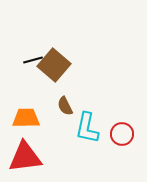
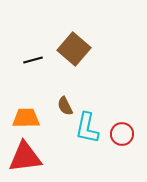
brown square: moved 20 px right, 16 px up
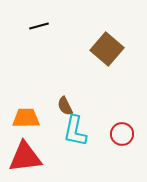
brown square: moved 33 px right
black line: moved 6 px right, 34 px up
cyan L-shape: moved 12 px left, 3 px down
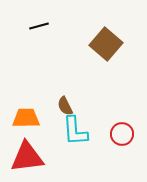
brown square: moved 1 px left, 5 px up
cyan L-shape: rotated 16 degrees counterclockwise
red triangle: moved 2 px right
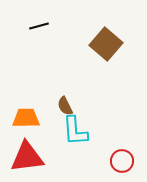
red circle: moved 27 px down
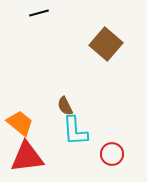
black line: moved 13 px up
orange trapezoid: moved 6 px left, 5 px down; rotated 40 degrees clockwise
red circle: moved 10 px left, 7 px up
